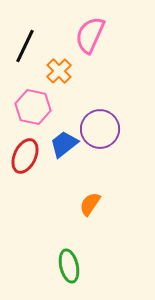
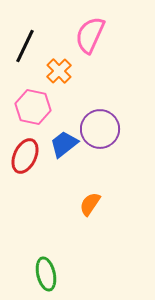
green ellipse: moved 23 px left, 8 px down
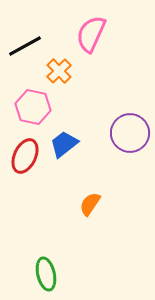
pink semicircle: moved 1 px right, 1 px up
black line: rotated 36 degrees clockwise
purple circle: moved 30 px right, 4 px down
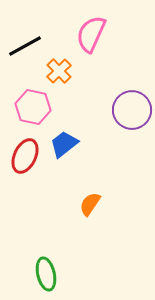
purple circle: moved 2 px right, 23 px up
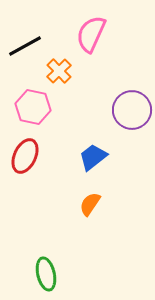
blue trapezoid: moved 29 px right, 13 px down
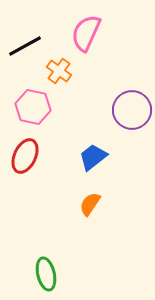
pink semicircle: moved 5 px left, 1 px up
orange cross: rotated 10 degrees counterclockwise
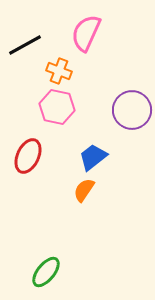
black line: moved 1 px up
orange cross: rotated 15 degrees counterclockwise
pink hexagon: moved 24 px right
red ellipse: moved 3 px right
orange semicircle: moved 6 px left, 14 px up
green ellipse: moved 2 px up; rotated 52 degrees clockwise
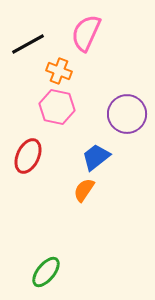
black line: moved 3 px right, 1 px up
purple circle: moved 5 px left, 4 px down
blue trapezoid: moved 3 px right
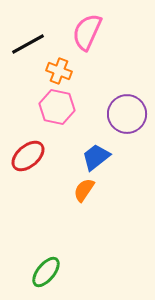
pink semicircle: moved 1 px right, 1 px up
red ellipse: rotated 24 degrees clockwise
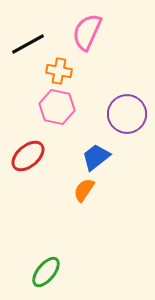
orange cross: rotated 10 degrees counterclockwise
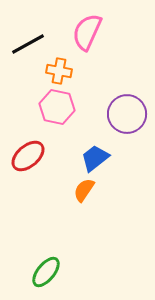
blue trapezoid: moved 1 px left, 1 px down
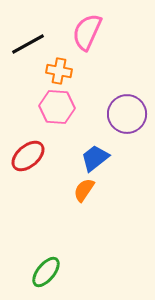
pink hexagon: rotated 8 degrees counterclockwise
